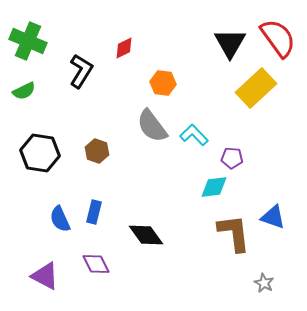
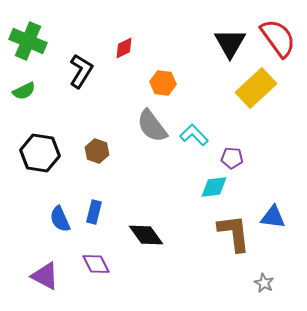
blue triangle: rotated 12 degrees counterclockwise
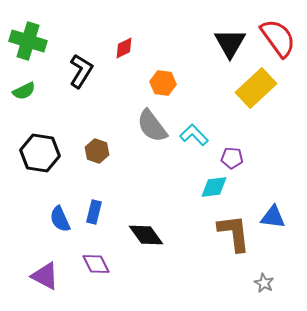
green cross: rotated 6 degrees counterclockwise
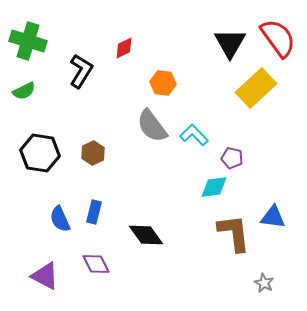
brown hexagon: moved 4 px left, 2 px down; rotated 15 degrees clockwise
purple pentagon: rotated 10 degrees clockwise
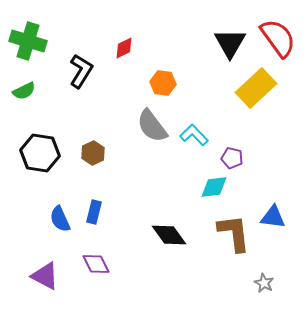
black diamond: moved 23 px right
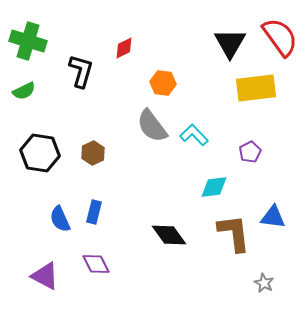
red semicircle: moved 2 px right, 1 px up
black L-shape: rotated 16 degrees counterclockwise
yellow rectangle: rotated 36 degrees clockwise
purple pentagon: moved 18 px right, 6 px up; rotated 30 degrees clockwise
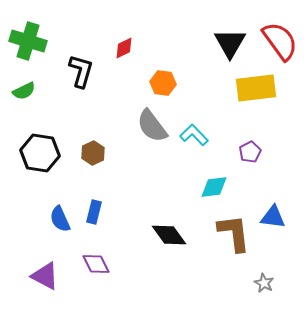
red semicircle: moved 4 px down
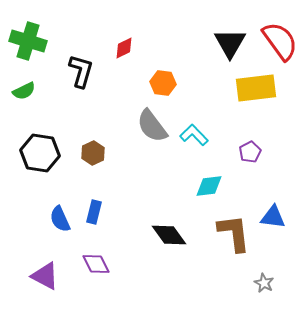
cyan diamond: moved 5 px left, 1 px up
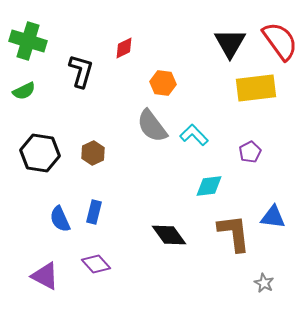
purple diamond: rotated 16 degrees counterclockwise
